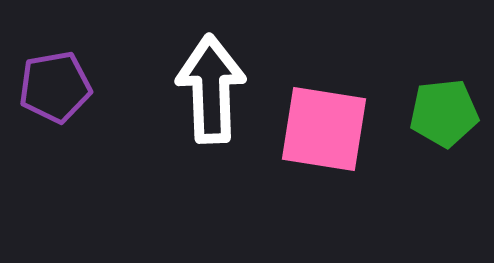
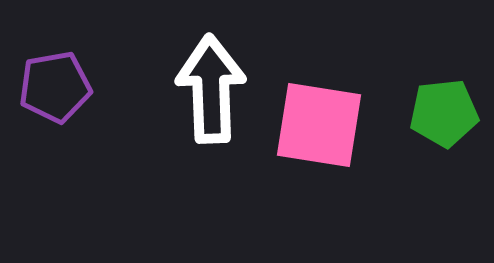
pink square: moved 5 px left, 4 px up
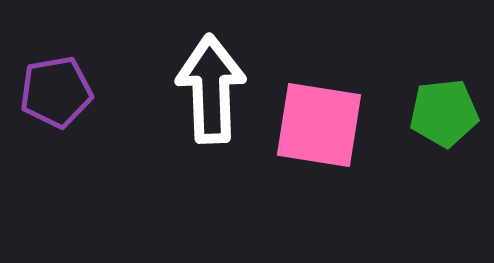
purple pentagon: moved 1 px right, 5 px down
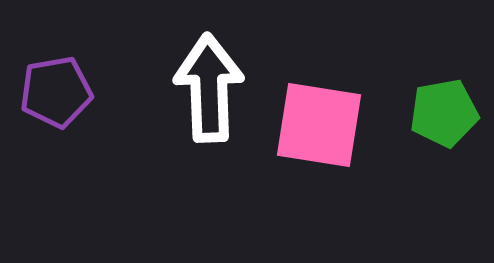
white arrow: moved 2 px left, 1 px up
green pentagon: rotated 4 degrees counterclockwise
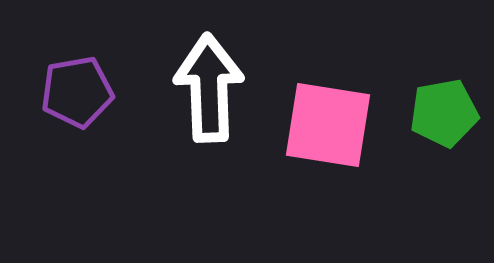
purple pentagon: moved 21 px right
pink square: moved 9 px right
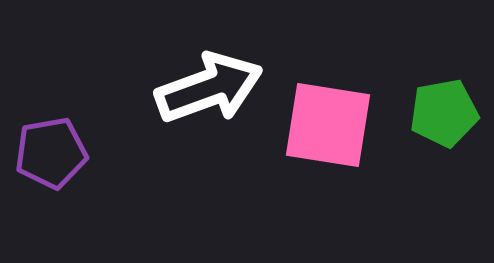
white arrow: rotated 72 degrees clockwise
purple pentagon: moved 26 px left, 61 px down
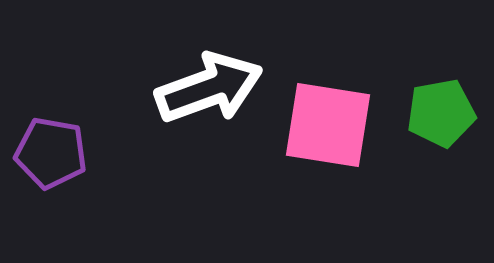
green pentagon: moved 3 px left
purple pentagon: rotated 20 degrees clockwise
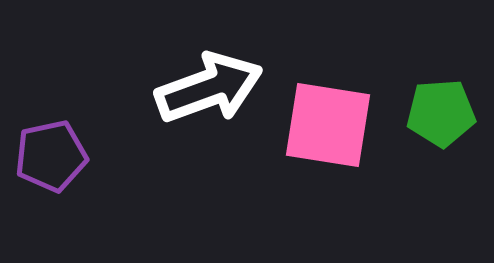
green pentagon: rotated 6 degrees clockwise
purple pentagon: moved 3 px down; rotated 22 degrees counterclockwise
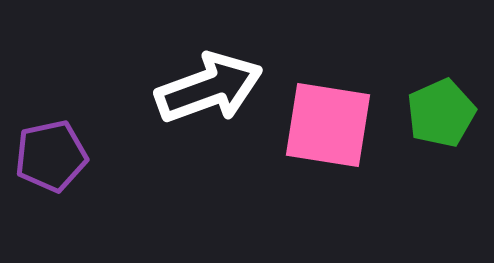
green pentagon: rotated 20 degrees counterclockwise
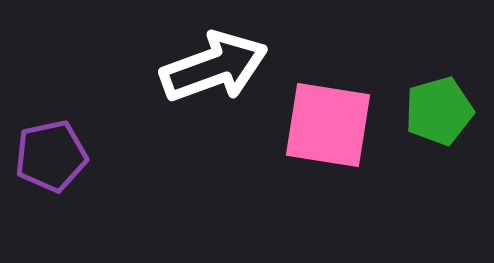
white arrow: moved 5 px right, 21 px up
green pentagon: moved 2 px left, 2 px up; rotated 8 degrees clockwise
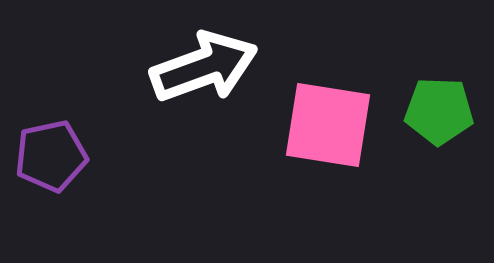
white arrow: moved 10 px left
green pentagon: rotated 18 degrees clockwise
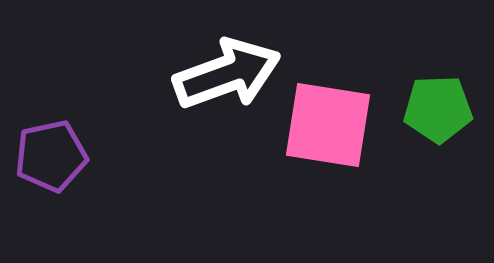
white arrow: moved 23 px right, 7 px down
green pentagon: moved 1 px left, 2 px up; rotated 4 degrees counterclockwise
